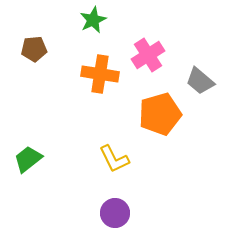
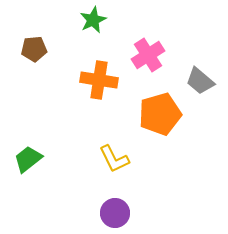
orange cross: moved 1 px left, 6 px down
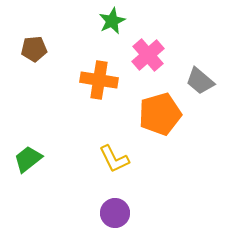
green star: moved 19 px right, 1 px down
pink cross: rotated 8 degrees counterclockwise
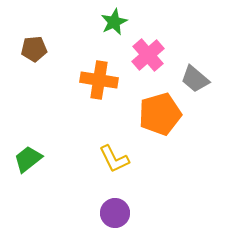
green star: moved 2 px right, 1 px down
gray trapezoid: moved 5 px left, 2 px up
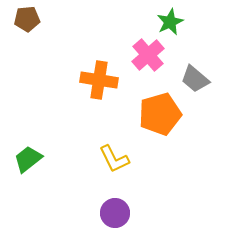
green star: moved 56 px right
brown pentagon: moved 7 px left, 30 px up
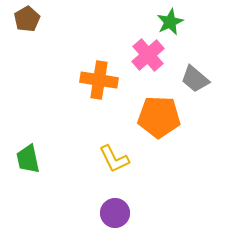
brown pentagon: rotated 25 degrees counterclockwise
orange pentagon: moved 1 px left, 3 px down; rotated 18 degrees clockwise
green trapezoid: rotated 64 degrees counterclockwise
